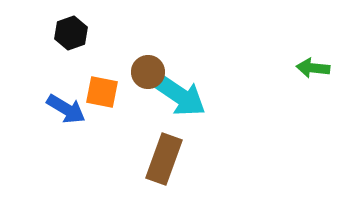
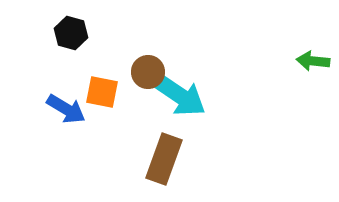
black hexagon: rotated 24 degrees counterclockwise
green arrow: moved 7 px up
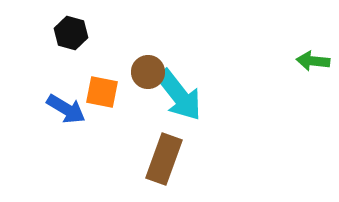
cyan arrow: rotated 18 degrees clockwise
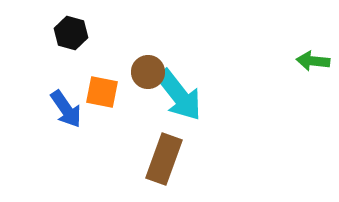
blue arrow: rotated 24 degrees clockwise
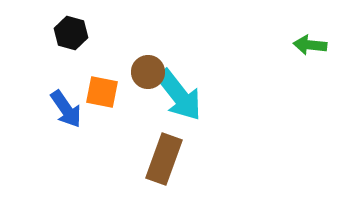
green arrow: moved 3 px left, 16 px up
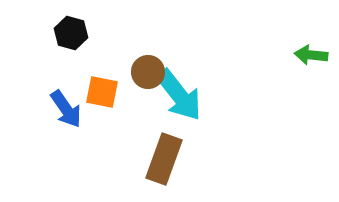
green arrow: moved 1 px right, 10 px down
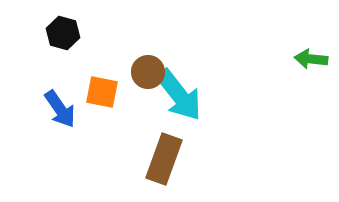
black hexagon: moved 8 px left
green arrow: moved 4 px down
blue arrow: moved 6 px left
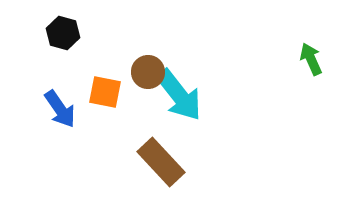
green arrow: rotated 60 degrees clockwise
orange square: moved 3 px right
brown rectangle: moved 3 px left, 3 px down; rotated 63 degrees counterclockwise
